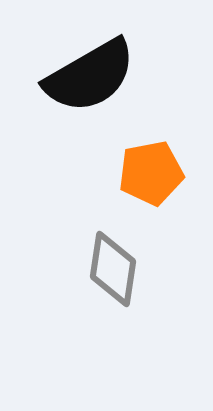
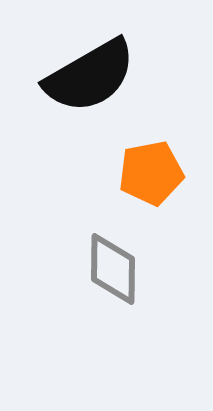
gray diamond: rotated 8 degrees counterclockwise
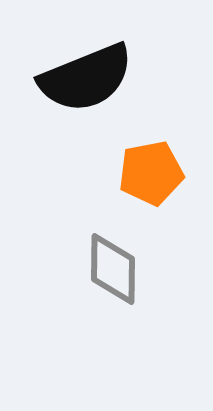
black semicircle: moved 4 px left, 2 px down; rotated 8 degrees clockwise
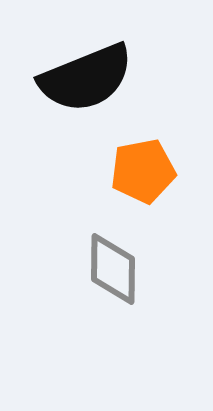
orange pentagon: moved 8 px left, 2 px up
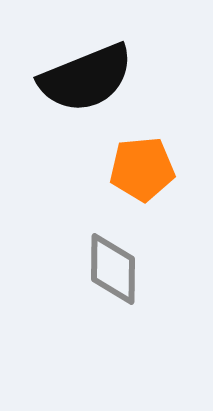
orange pentagon: moved 1 px left, 2 px up; rotated 6 degrees clockwise
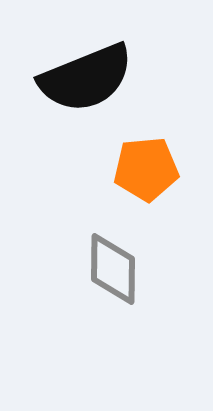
orange pentagon: moved 4 px right
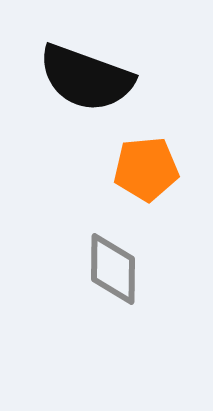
black semicircle: rotated 42 degrees clockwise
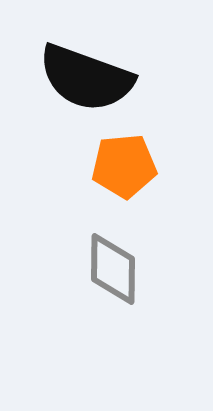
orange pentagon: moved 22 px left, 3 px up
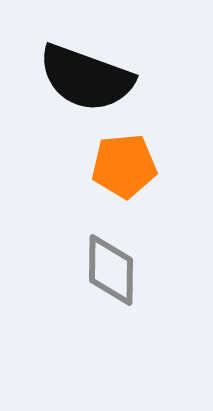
gray diamond: moved 2 px left, 1 px down
